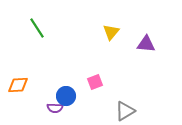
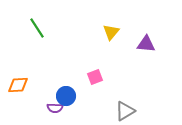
pink square: moved 5 px up
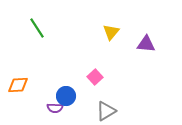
pink square: rotated 21 degrees counterclockwise
gray triangle: moved 19 px left
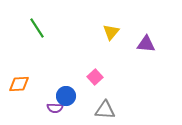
orange diamond: moved 1 px right, 1 px up
gray triangle: moved 1 px left, 1 px up; rotated 35 degrees clockwise
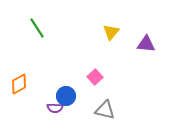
orange diamond: rotated 25 degrees counterclockwise
gray triangle: rotated 10 degrees clockwise
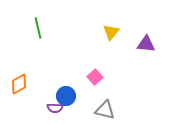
green line: moved 1 px right; rotated 20 degrees clockwise
